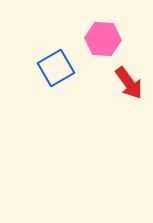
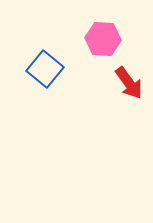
blue square: moved 11 px left, 1 px down; rotated 21 degrees counterclockwise
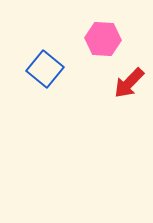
red arrow: rotated 80 degrees clockwise
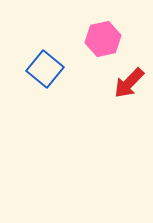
pink hexagon: rotated 16 degrees counterclockwise
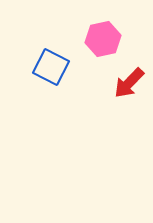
blue square: moved 6 px right, 2 px up; rotated 12 degrees counterclockwise
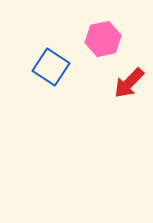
blue square: rotated 6 degrees clockwise
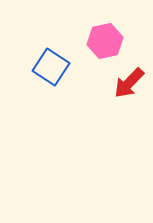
pink hexagon: moved 2 px right, 2 px down
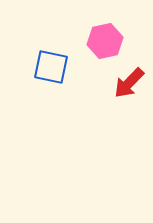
blue square: rotated 21 degrees counterclockwise
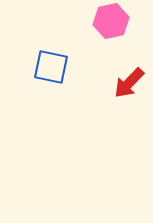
pink hexagon: moved 6 px right, 20 px up
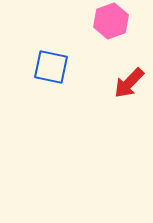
pink hexagon: rotated 8 degrees counterclockwise
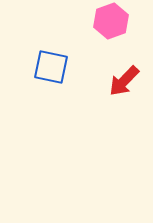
red arrow: moved 5 px left, 2 px up
